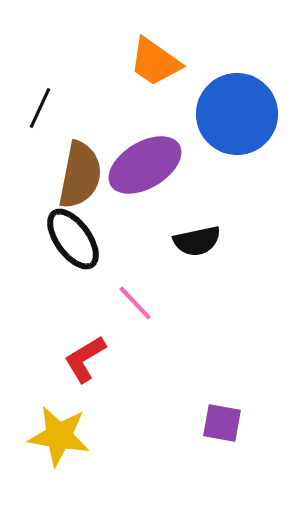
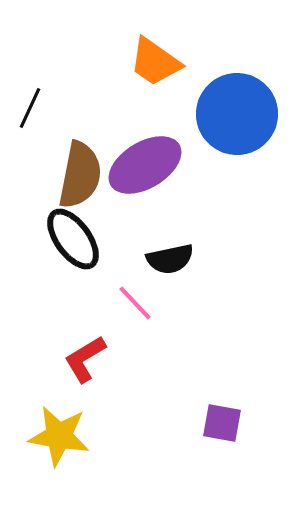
black line: moved 10 px left
black semicircle: moved 27 px left, 18 px down
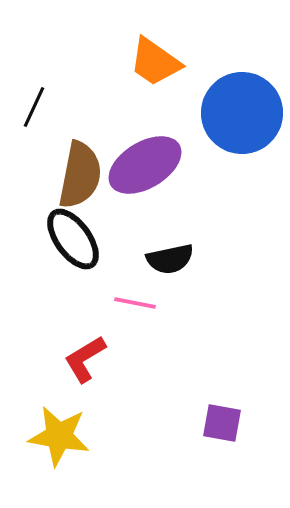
black line: moved 4 px right, 1 px up
blue circle: moved 5 px right, 1 px up
pink line: rotated 36 degrees counterclockwise
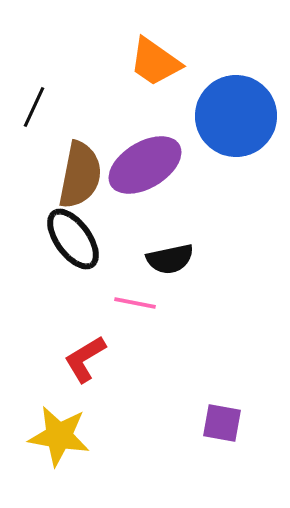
blue circle: moved 6 px left, 3 px down
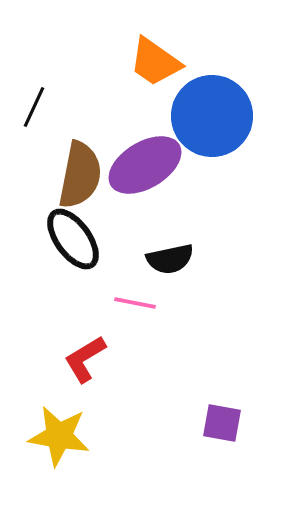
blue circle: moved 24 px left
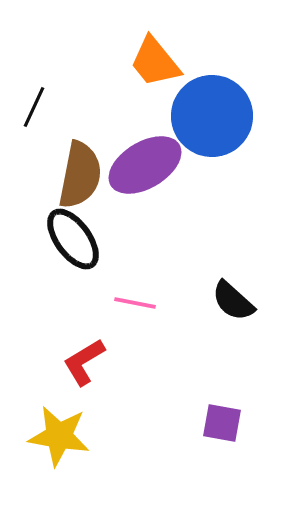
orange trapezoid: rotated 16 degrees clockwise
black semicircle: moved 63 px right, 42 px down; rotated 54 degrees clockwise
red L-shape: moved 1 px left, 3 px down
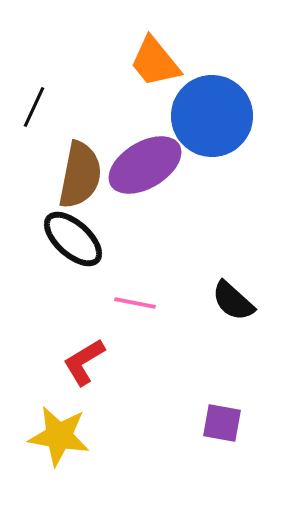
black ellipse: rotated 12 degrees counterclockwise
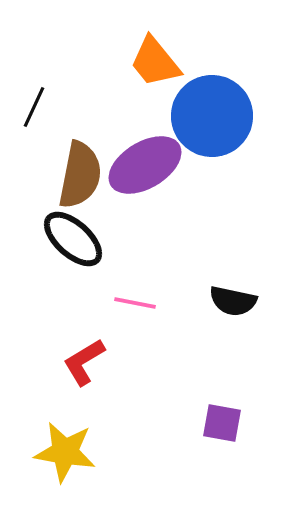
black semicircle: rotated 30 degrees counterclockwise
yellow star: moved 6 px right, 16 px down
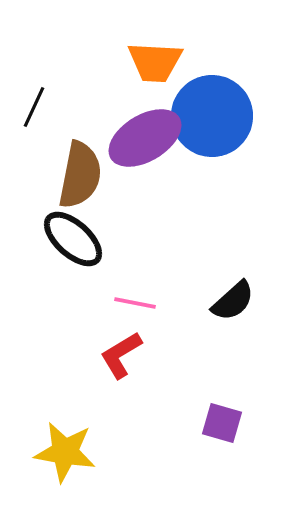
orange trapezoid: rotated 48 degrees counterclockwise
purple ellipse: moved 27 px up
black semicircle: rotated 54 degrees counterclockwise
red L-shape: moved 37 px right, 7 px up
purple square: rotated 6 degrees clockwise
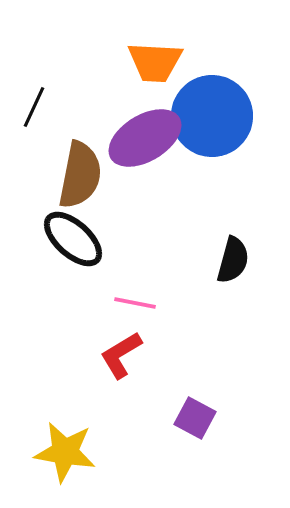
black semicircle: moved 41 px up; rotated 33 degrees counterclockwise
purple square: moved 27 px left, 5 px up; rotated 12 degrees clockwise
